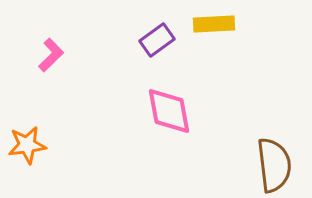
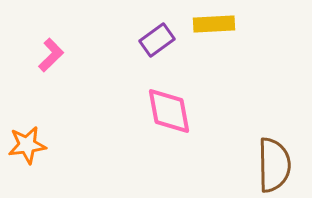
brown semicircle: rotated 6 degrees clockwise
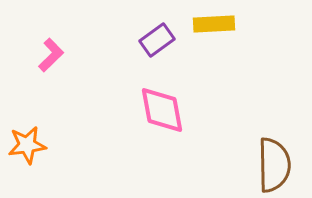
pink diamond: moved 7 px left, 1 px up
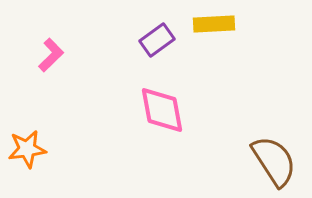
orange star: moved 4 px down
brown semicircle: moved 4 px up; rotated 32 degrees counterclockwise
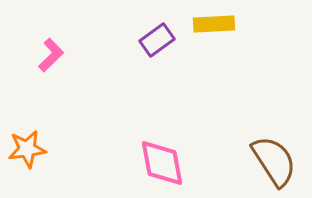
pink diamond: moved 53 px down
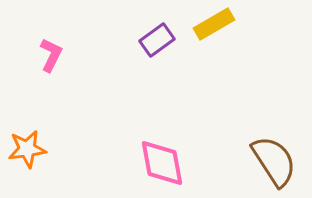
yellow rectangle: rotated 27 degrees counterclockwise
pink L-shape: rotated 20 degrees counterclockwise
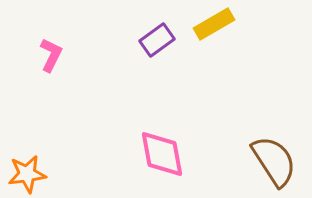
orange star: moved 25 px down
pink diamond: moved 9 px up
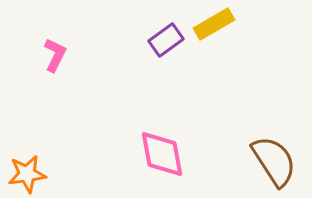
purple rectangle: moved 9 px right
pink L-shape: moved 4 px right
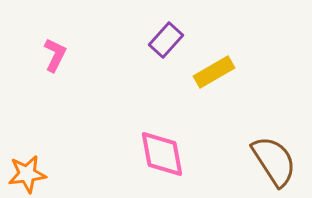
yellow rectangle: moved 48 px down
purple rectangle: rotated 12 degrees counterclockwise
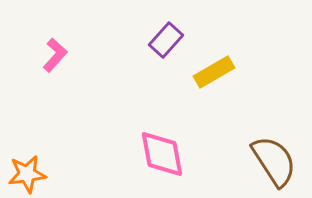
pink L-shape: rotated 16 degrees clockwise
